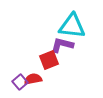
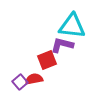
red square: moved 2 px left
red semicircle: moved 1 px right
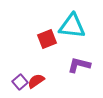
purple L-shape: moved 17 px right, 20 px down
red square: moved 21 px up
red semicircle: moved 2 px right, 2 px down; rotated 24 degrees counterclockwise
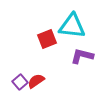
purple L-shape: moved 3 px right, 9 px up
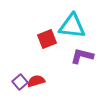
red semicircle: rotated 18 degrees clockwise
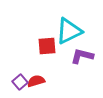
cyan triangle: moved 3 px left, 5 px down; rotated 32 degrees counterclockwise
red square: moved 7 px down; rotated 18 degrees clockwise
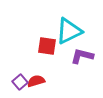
red square: rotated 12 degrees clockwise
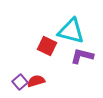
cyan triangle: moved 2 px right; rotated 40 degrees clockwise
red square: rotated 18 degrees clockwise
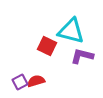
purple square: rotated 14 degrees clockwise
